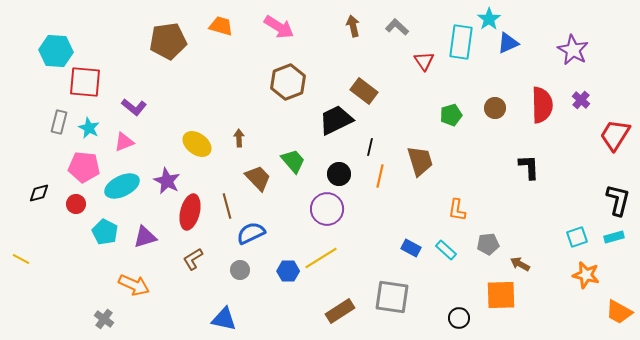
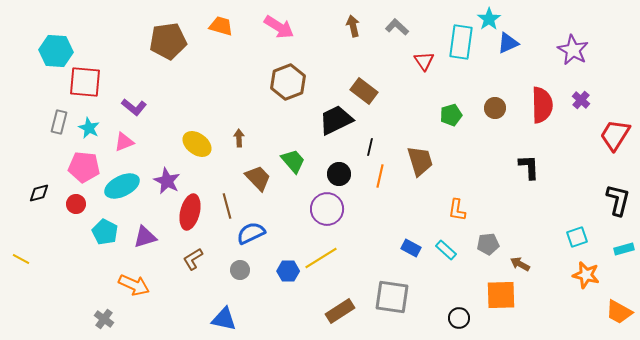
cyan rectangle at (614, 237): moved 10 px right, 12 px down
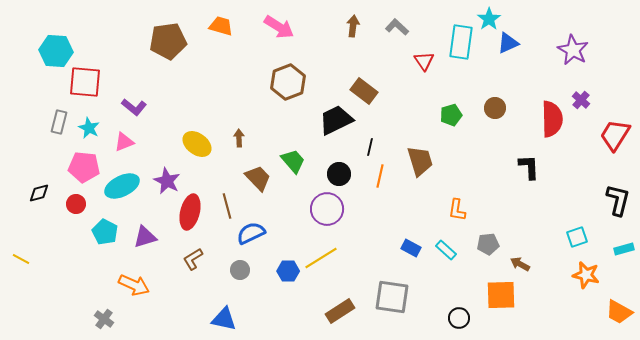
brown arrow at (353, 26): rotated 20 degrees clockwise
red semicircle at (542, 105): moved 10 px right, 14 px down
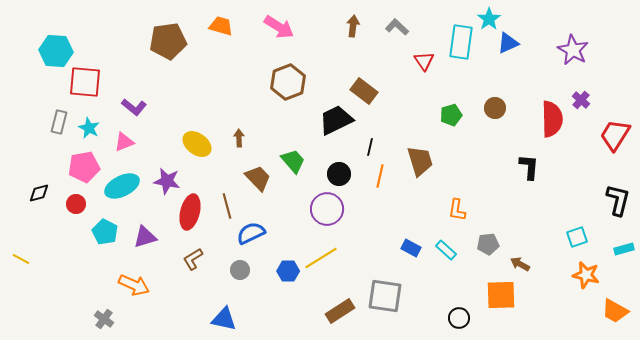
pink pentagon at (84, 167): rotated 16 degrees counterclockwise
black L-shape at (529, 167): rotated 8 degrees clockwise
purple star at (167, 181): rotated 16 degrees counterclockwise
gray square at (392, 297): moved 7 px left, 1 px up
orange trapezoid at (619, 312): moved 4 px left, 1 px up
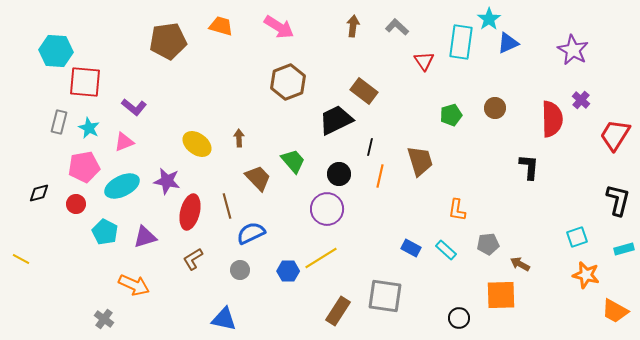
brown rectangle at (340, 311): moved 2 px left; rotated 24 degrees counterclockwise
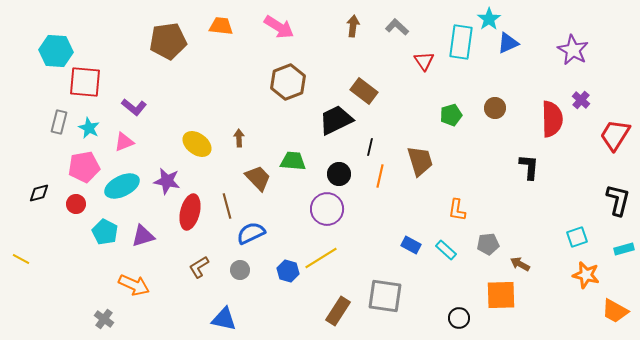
orange trapezoid at (221, 26): rotated 10 degrees counterclockwise
green trapezoid at (293, 161): rotated 44 degrees counterclockwise
purple triangle at (145, 237): moved 2 px left, 1 px up
blue rectangle at (411, 248): moved 3 px up
brown L-shape at (193, 259): moved 6 px right, 8 px down
blue hexagon at (288, 271): rotated 15 degrees clockwise
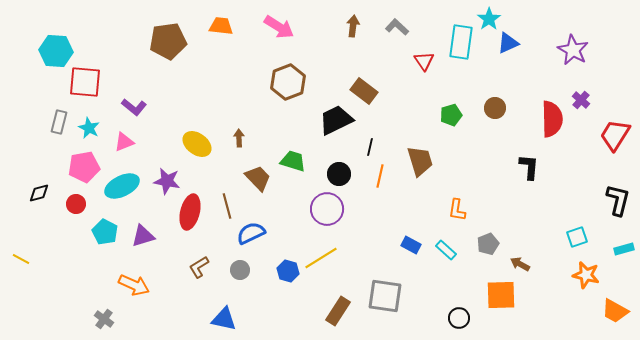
green trapezoid at (293, 161): rotated 12 degrees clockwise
gray pentagon at (488, 244): rotated 15 degrees counterclockwise
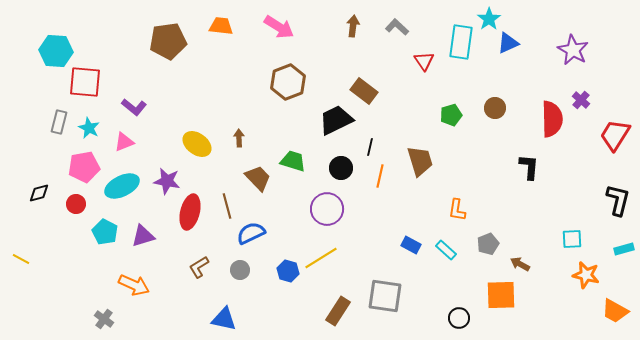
black circle at (339, 174): moved 2 px right, 6 px up
cyan square at (577, 237): moved 5 px left, 2 px down; rotated 15 degrees clockwise
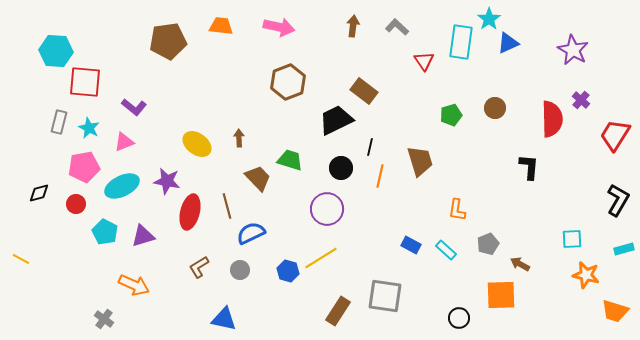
pink arrow at (279, 27): rotated 20 degrees counterclockwise
green trapezoid at (293, 161): moved 3 px left, 1 px up
black L-shape at (618, 200): rotated 16 degrees clockwise
orange trapezoid at (615, 311): rotated 12 degrees counterclockwise
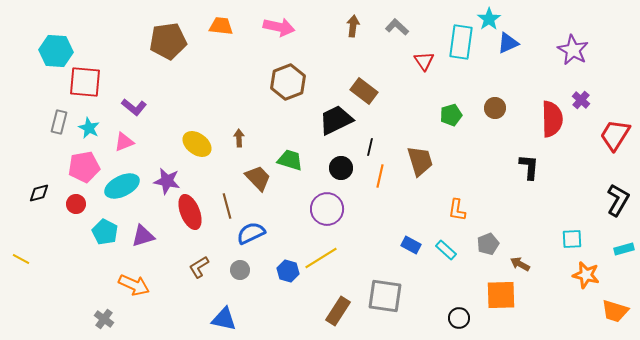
red ellipse at (190, 212): rotated 36 degrees counterclockwise
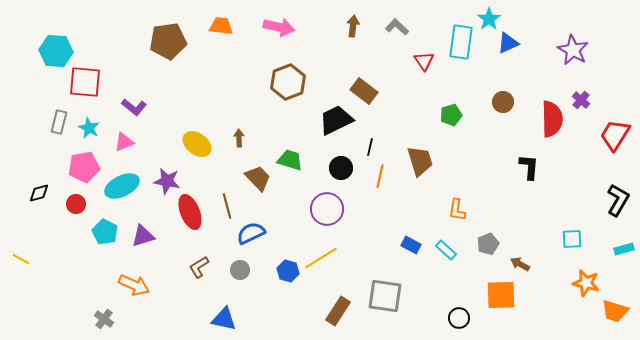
brown circle at (495, 108): moved 8 px right, 6 px up
orange star at (586, 275): moved 8 px down
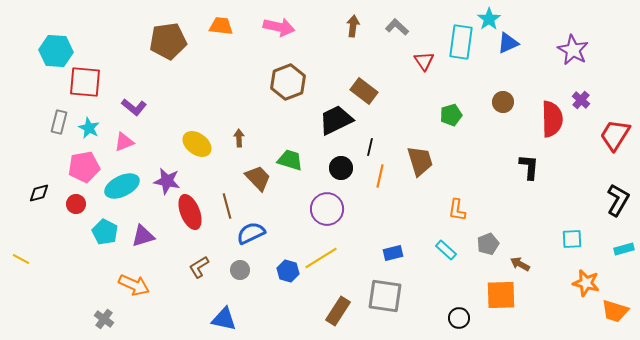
blue rectangle at (411, 245): moved 18 px left, 8 px down; rotated 42 degrees counterclockwise
